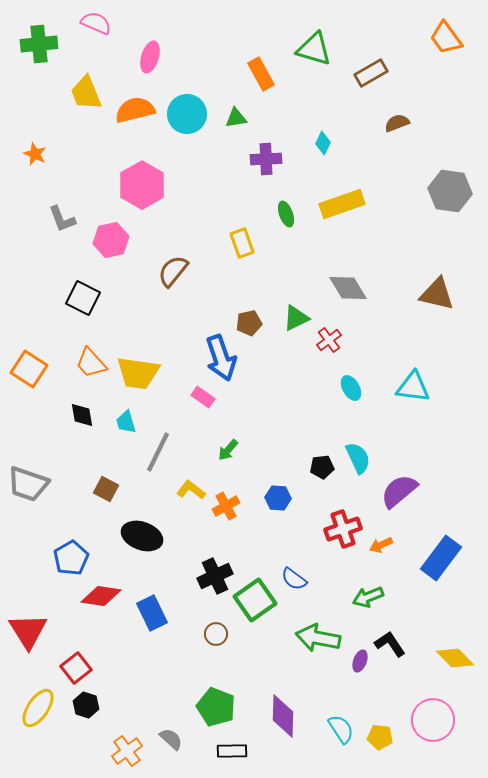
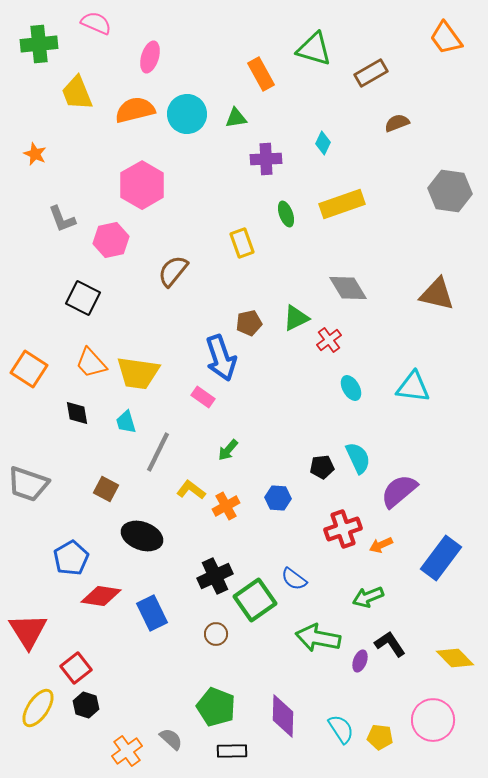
yellow trapezoid at (86, 93): moved 9 px left
black diamond at (82, 415): moved 5 px left, 2 px up
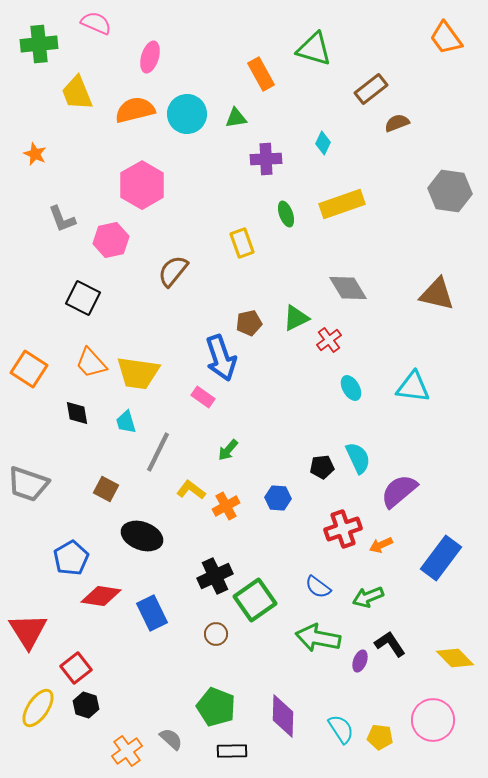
brown rectangle at (371, 73): moved 16 px down; rotated 8 degrees counterclockwise
blue semicircle at (294, 579): moved 24 px right, 8 px down
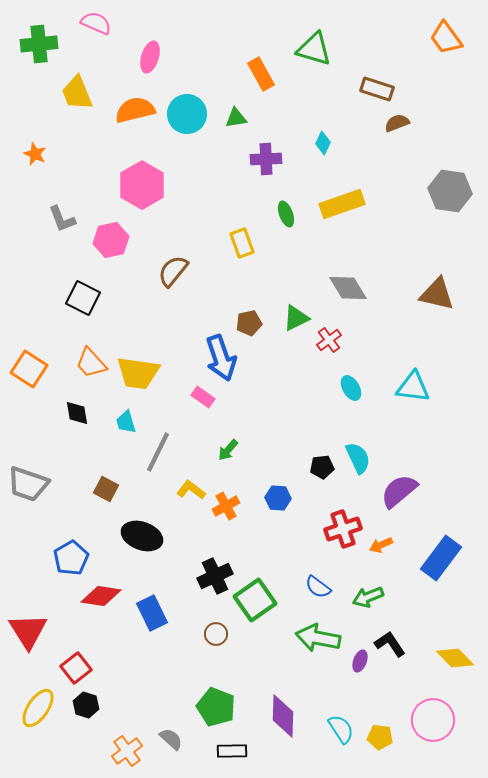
brown rectangle at (371, 89): moved 6 px right; rotated 56 degrees clockwise
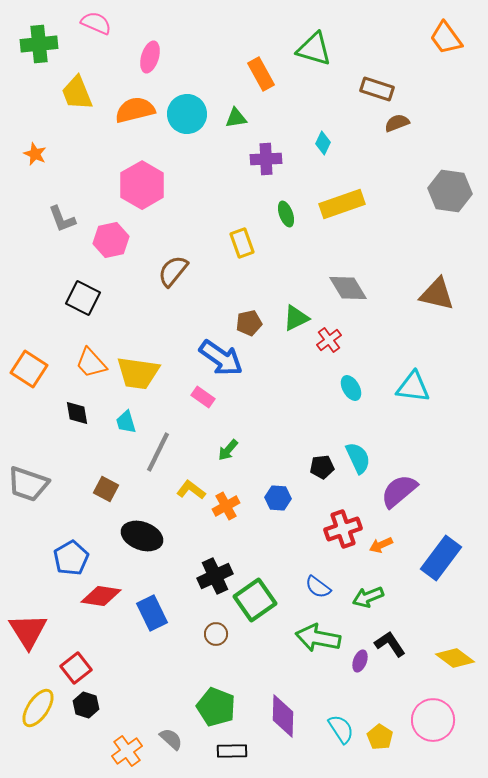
blue arrow at (221, 358): rotated 36 degrees counterclockwise
yellow diamond at (455, 658): rotated 9 degrees counterclockwise
yellow pentagon at (380, 737): rotated 25 degrees clockwise
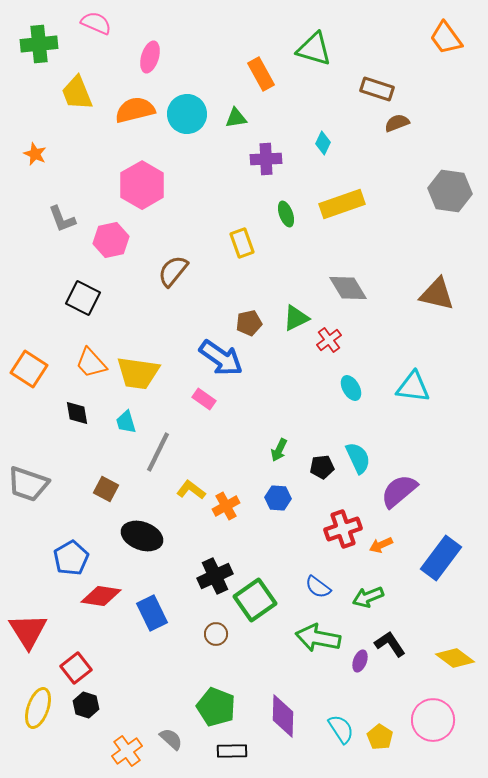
pink rectangle at (203, 397): moved 1 px right, 2 px down
green arrow at (228, 450): moved 51 px right; rotated 15 degrees counterclockwise
yellow ellipse at (38, 708): rotated 15 degrees counterclockwise
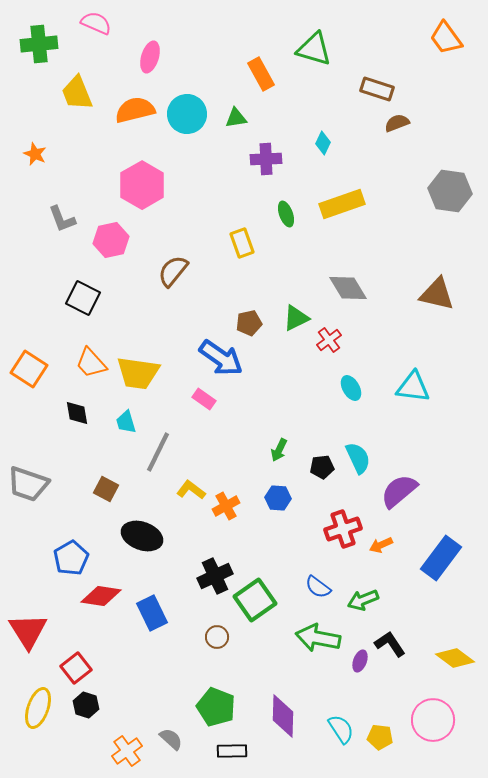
green arrow at (368, 597): moved 5 px left, 3 px down
brown circle at (216, 634): moved 1 px right, 3 px down
yellow pentagon at (380, 737): rotated 25 degrees counterclockwise
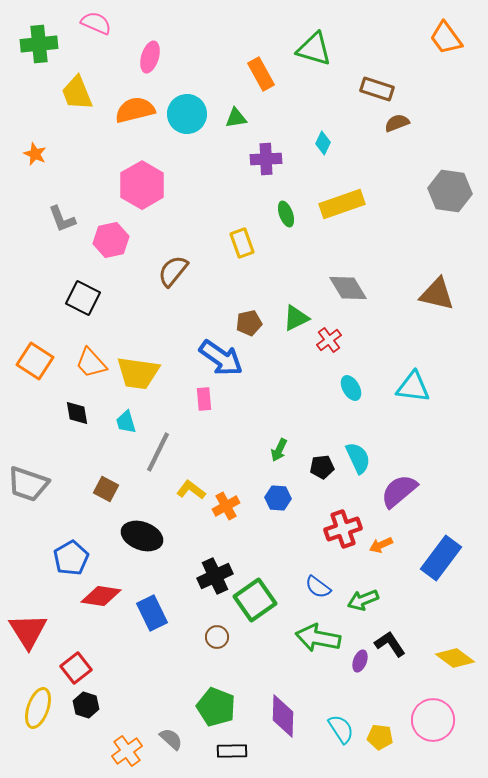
orange square at (29, 369): moved 6 px right, 8 px up
pink rectangle at (204, 399): rotated 50 degrees clockwise
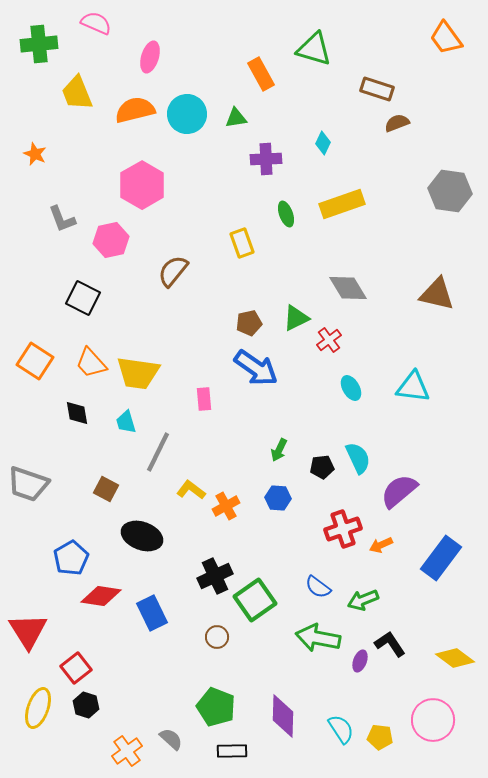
blue arrow at (221, 358): moved 35 px right, 10 px down
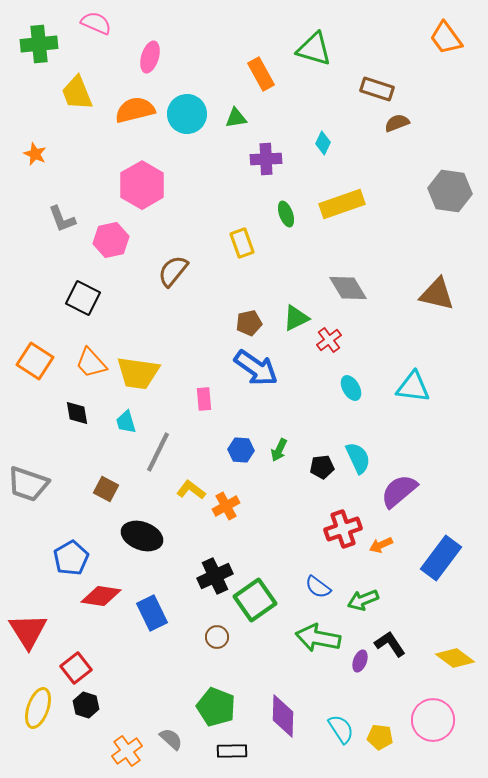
blue hexagon at (278, 498): moved 37 px left, 48 px up
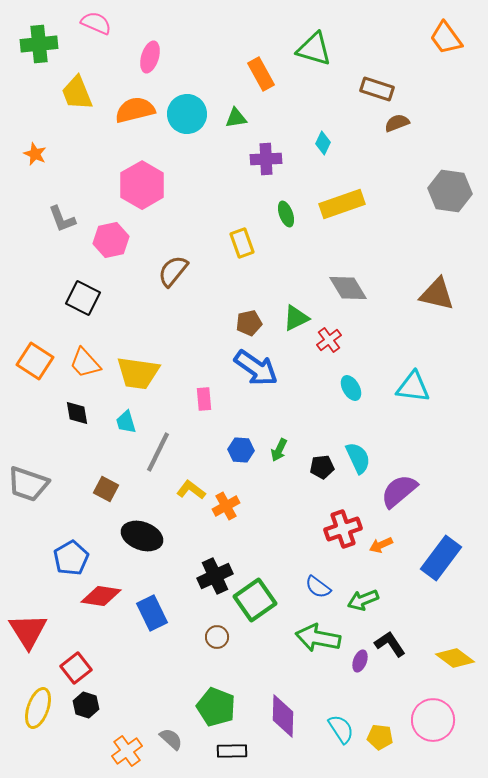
orange trapezoid at (91, 363): moved 6 px left
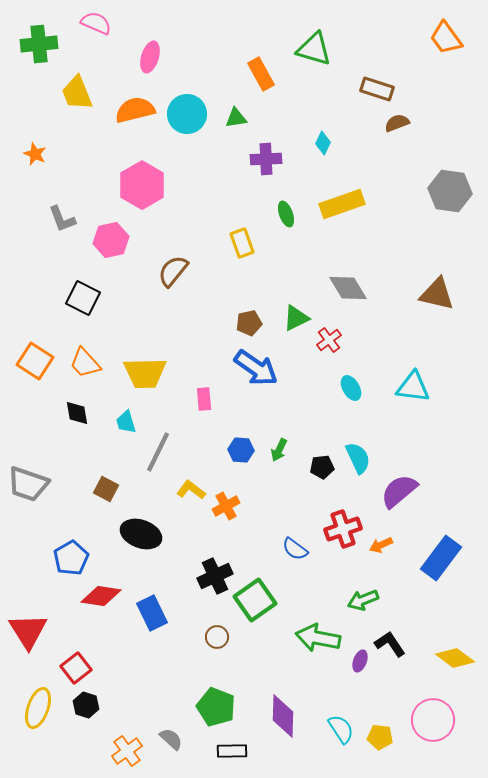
yellow trapezoid at (138, 373): moved 7 px right; rotated 9 degrees counterclockwise
black ellipse at (142, 536): moved 1 px left, 2 px up
blue semicircle at (318, 587): moved 23 px left, 38 px up
